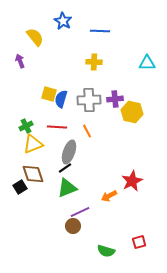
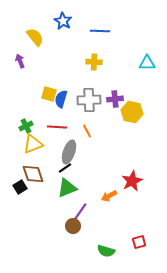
purple line: rotated 30 degrees counterclockwise
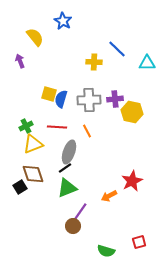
blue line: moved 17 px right, 18 px down; rotated 42 degrees clockwise
